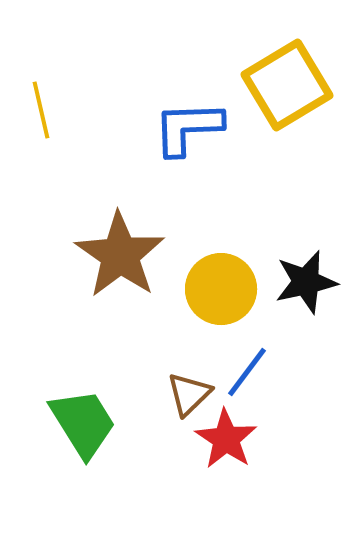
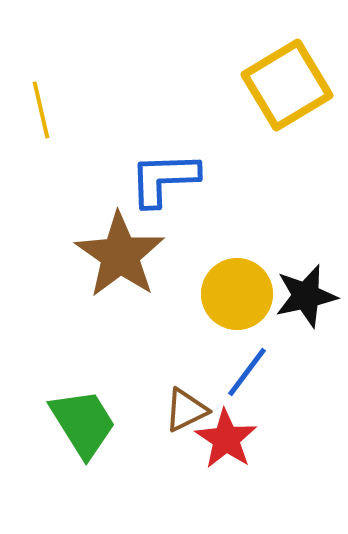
blue L-shape: moved 24 px left, 51 px down
black star: moved 14 px down
yellow circle: moved 16 px right, 5 px down
brown triangle: moved 3 px left, 16 px down; rotated 18 degrees clockwise
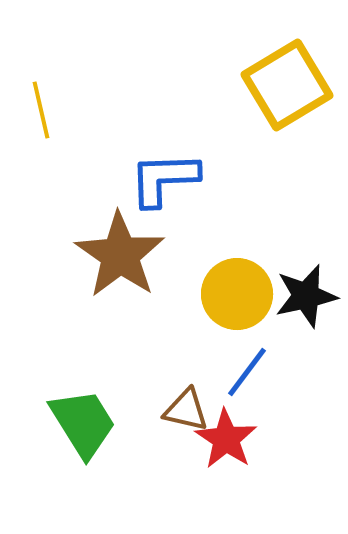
brown triangle: rotated 39 degrees clockwise
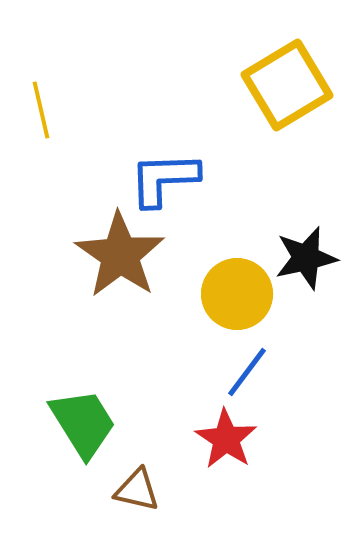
black star: moved 38 px up
brown triangle: moved 49 px left, 80 px down
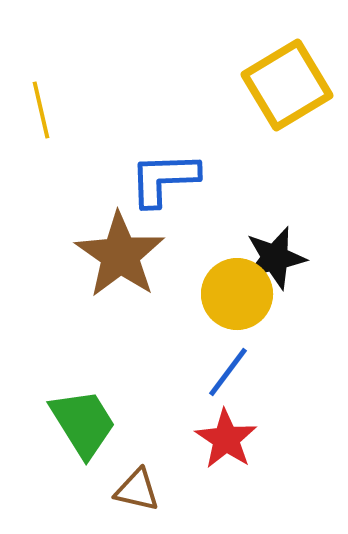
black star: moved 31 px left
blue line: moved 19 px left
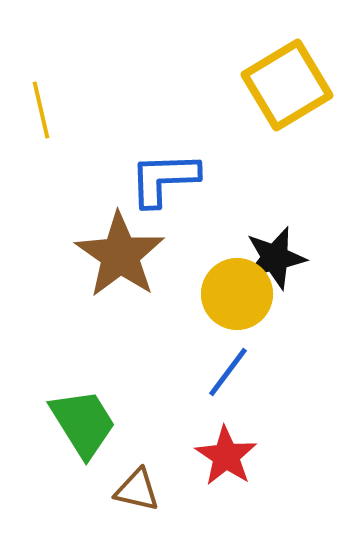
red star: moved 17 px down
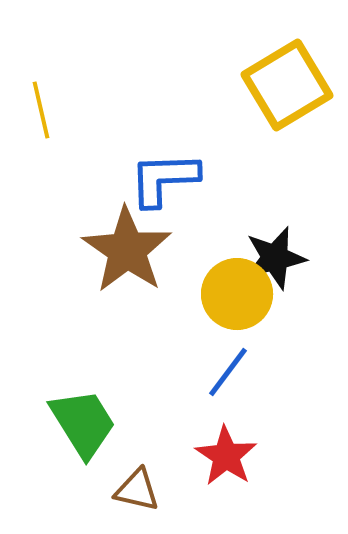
brown star: moved 7 px right, 5 px up
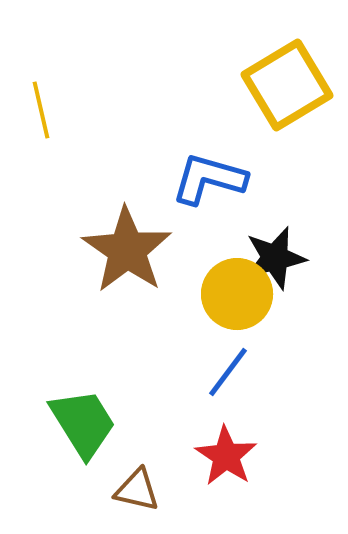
blue L-shape: moved 45 px right; rotated 18 degrees clockwise
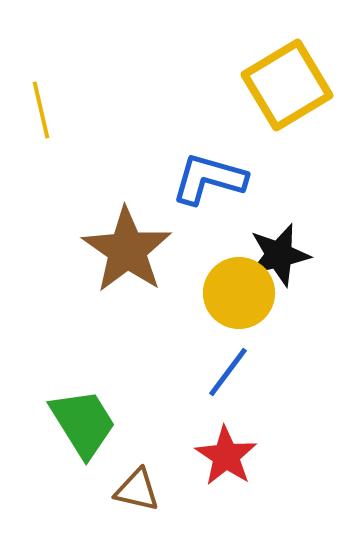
black star: moved 4 px right, 3 px up
yellow circle: moved 2 px right, 1 px up
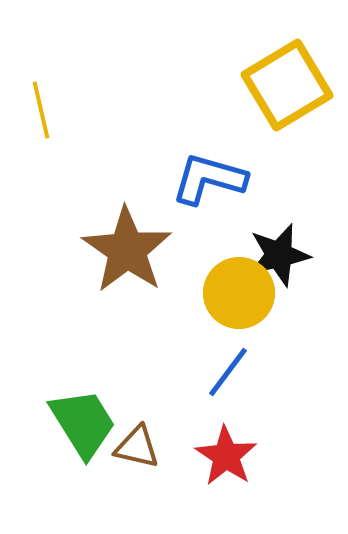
brown triangle: moved 43 px up
